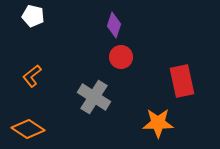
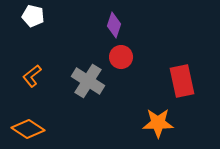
gray cross: moved 6 px left, 16 px up
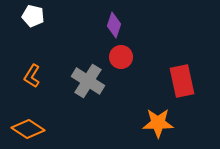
orange L-shape: rotated 20 degrees counterclockwise
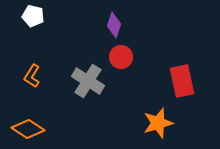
orange star: rotated 16 degrees counterclockwise
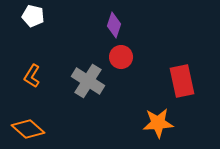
orange star: rotated 12 degrees clockwise
orange diamond: rotated 8 degrees clockwise
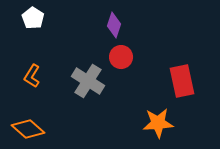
white pentagon: moved 2 px down; rotated 20 degrees clockwise
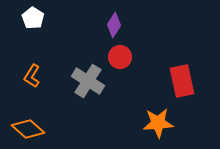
purple diamond: rotated 15 degrees clockwise
red circle: moved 1 px left
